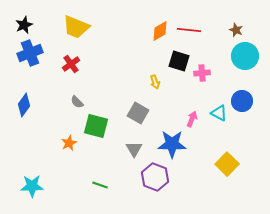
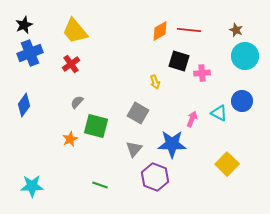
yellow trapezoid: moved 1 px left, 4 px down; rotated 28 degrees clockwise
gray semicircle: rotated 88 degrees clockwise
orange star: moved 1 px right, 4 px up
gray triangle: rotated 12 degrees clockwise
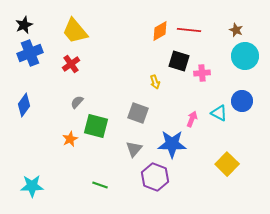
gray square: rotated 10 degrees counterclockwise
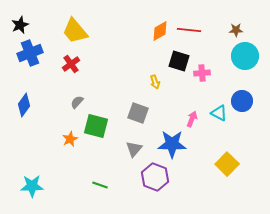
black star: moved 4 px left
brown star: rotated 24 degrees counterclockwise
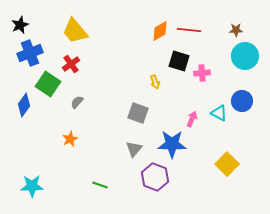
green square: moved 48 px left, 42 px up; rotated 20 degrees clockwise
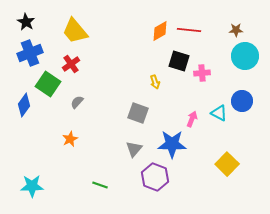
black star: moved 6 px right, 3 px up; rotated 18 degrees counterclockwise
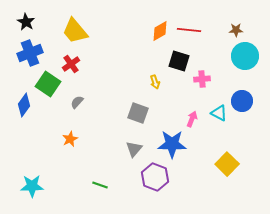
pink cross: moved 6 px down
